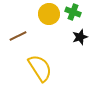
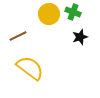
yellow semicircle: moved 10 px left; rotated 20 degrees counterclockwise
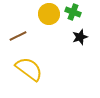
yellow semicircle: moved 1 px left, 1 px down
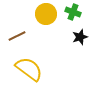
yellow circle: moved 3 px left
brown line: moved 1 px left
